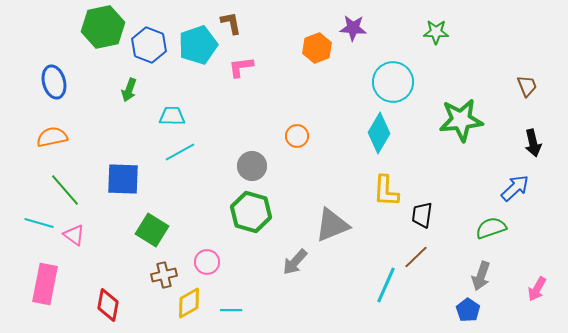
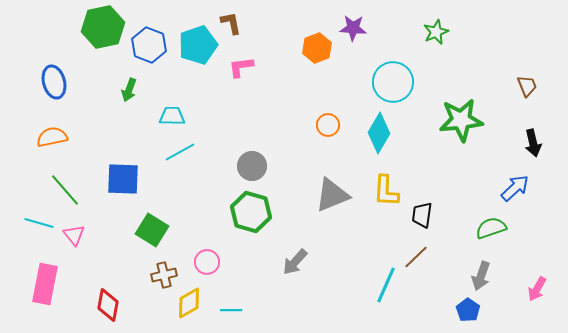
green star at (436, 32): rotated 25 degrees counterclockwise
orange circle at (297, 136): moved 31 px right, 11 px up
gray triangle at (332, 225): moved 30 px up
pink triangle at (74, 235): rotated 15 degrees clockwise
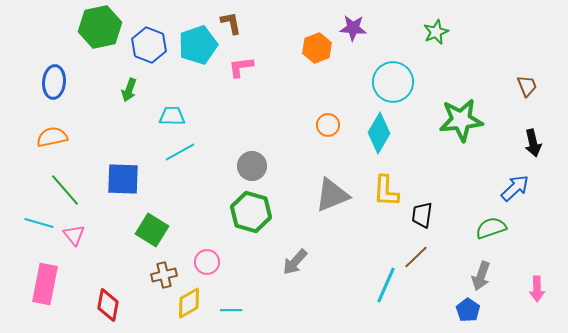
green hexagon at (103, 27): moved 3 px left
blue ellipse at (54, 82): rotated 20 degrees clockwise
pink arrow at (537, 289): rotated 30 degrees counterclockwise
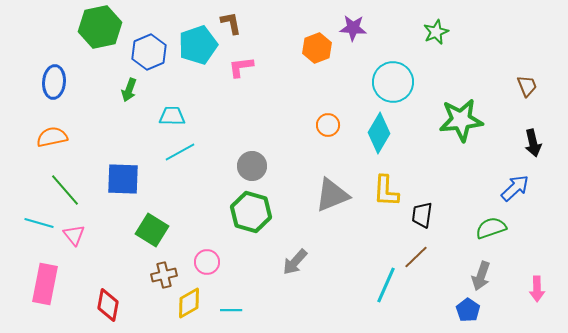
blue hexagon at (149, 45): moved 7 px down; rotated 16 degrees clockwise
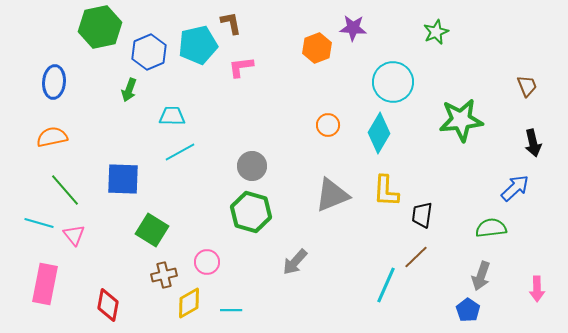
cyan pentagon at (198, 45): rotated 6 degrees clockwise
green semicircle at (491, 228): rotated 12 degrees clockwise
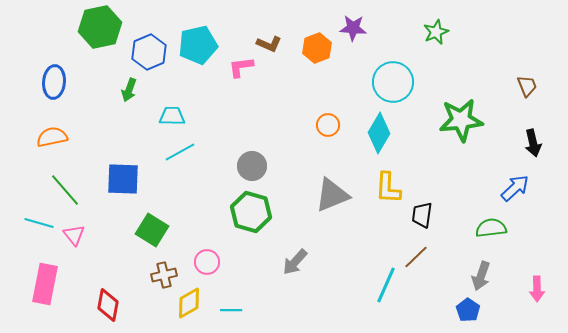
brown L-shape at (231, 23): moved 38 px right, 21 px down; rotated 125 degrees clockwise
yellow L-shape at (386, 191): moved 2 px right, 3 px up
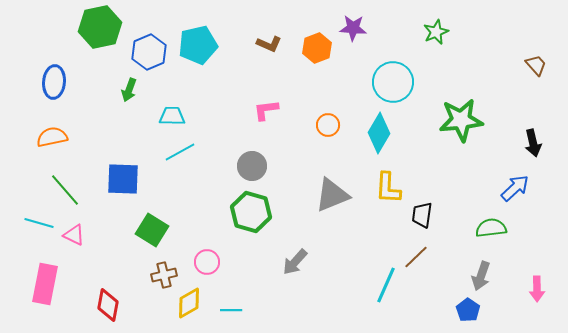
pink L-shape at (241, 67): moved 25 px right, 43 px down
brown trapezoid at (527, 86): moved 9 px right, 21 px up; rotated 20 degrees counterclockwise
pink triangle at (74, 235): rotated 25 degrees counterclockwise
